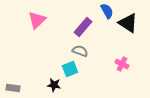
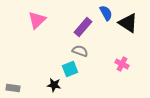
blue semicircle: moved 1 px left, 2 px down
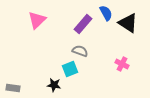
purple rectangle: moved 3 px up
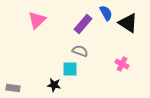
cyan square: rotated 21 degrees clockwise
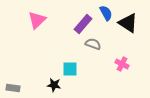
gray semicircle: moved 13 px right, 7 px up
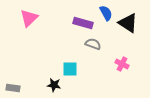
pink triangle: moved 8 px left, 2 px up
purple rectangle: moved 1 px up; rotated 66 degrees clockwise
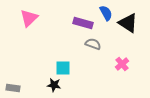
pink cross: rotated 24 degrees clockwise
cyan square: moved 7 px left, 1 px up
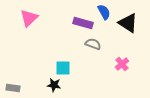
blue semicircle: moved 2 px left, 1 px up
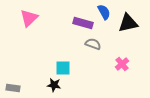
black triangle: rotated 45 degrees counterclockwise
